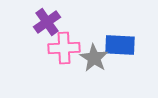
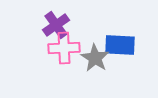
purple cross: moved 9 px right, 3 px down
gray star: moved 1 px right
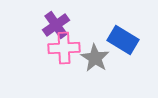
blue rectangle: moved 3 px right, 5 px up; rotated 28 degrees clockwise
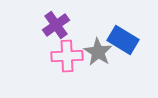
pink cross: moved 3 px right, 8 px down
gray star: moved 3 px right, 6 px up
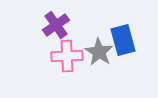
blue rectangle: rotated 44 degrees clockwise
gray star: moved 1 px right
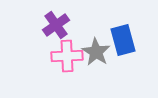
gray star: moved 3 px left
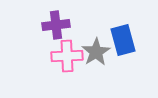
purple cross: rotated 28 degrees clockwise
gray star: rotated 8 degrees clockwise
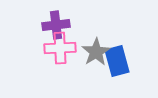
blue rectangle: moved 6 px left, 21 px down
pink cross: moved 7 px left, 8 px up
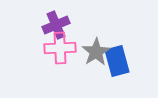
purple cross: rotated 16 degrees counterclockwise
